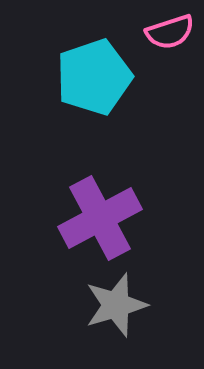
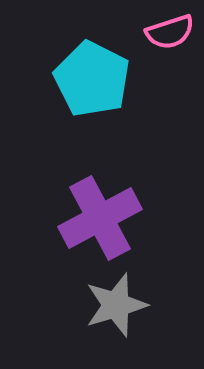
cyan pentagon: moved 2 px left, 2 px down; rotated 26 degrees counterclockwise
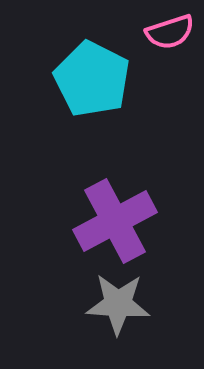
purple cross: moved 15 px right, 3 px down
gray star: moved 2 px right, 1 px up; rotated 20 degrees clockwise
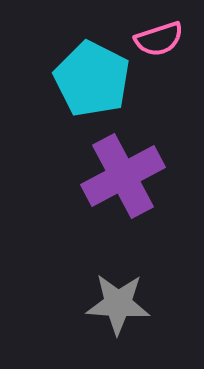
pink semicircle: moved 11 px left, 7 px down
purple cross: moved 8 px right, 45 px up
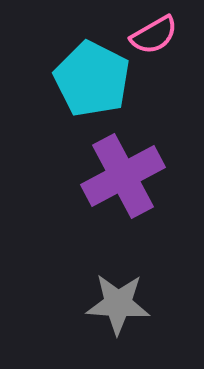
pink semicircle: moved 5 px left, 4 px up; rotated 12 degrees counterclockwise
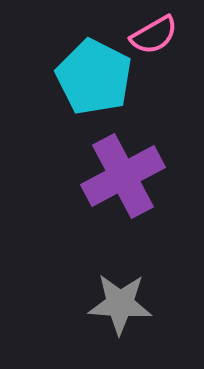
cyan pentagon: moved 2 px right, 2 px up
gray star: moved 2 px right
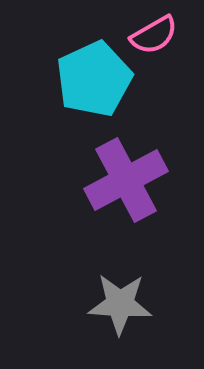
cyan pentagon: moved 2 px down; rotated 20 degrees clockwise
purple cross: moved 3 px right, 4 px down
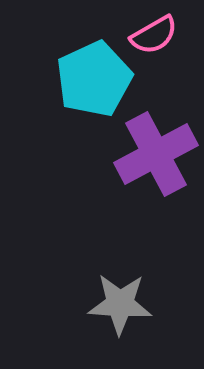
purple cross: moved 30 px right, 26 px up
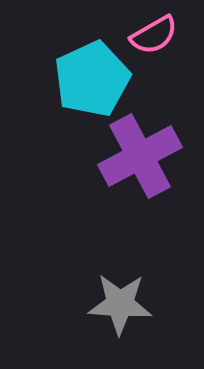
cyan pentagon: moved 2 px left
purple cross: moved 16 px left, 2 px down
